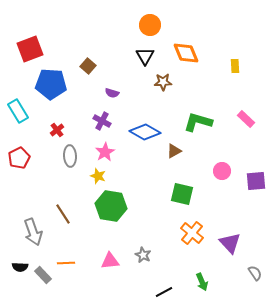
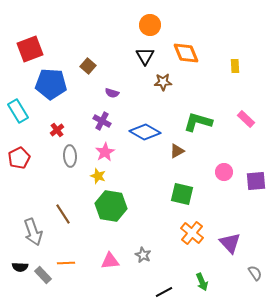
brown triangle: moved 3 px right
pink circle: moved 2 px right, 1 px down
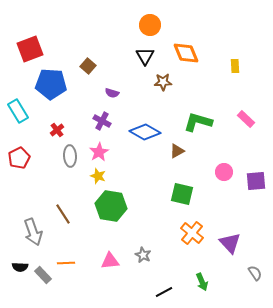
pink star: moved 6 px left
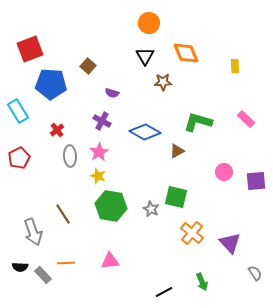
orange circle: moved 1 px left, 2 px up
green square: moved 6 px left, 3 px down
gray star: moved 8 px right, 46 px up
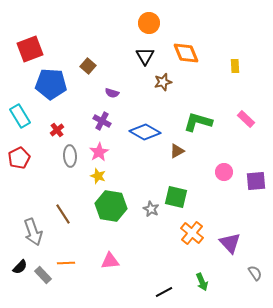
brown star: rotated 12 degrees counterclockwise
cyan rectangle: moved 2 px right, 5 px down
black semicircle: rotated 49 degrees counterclockwise
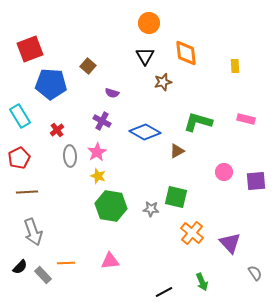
orange diamond: rotated 16 degrees clockwise
pink rectangle: rotated 30 degrees counterclockwise
pink star: moved 2 px left
gray star: rotated 21 degrees counterclockwise
brown line: moved 36 px left, 22 px up; rotated 60 degrees counterclockwise
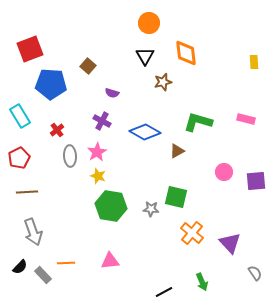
yellow rectangle: moved 19 px right, 4 px up
